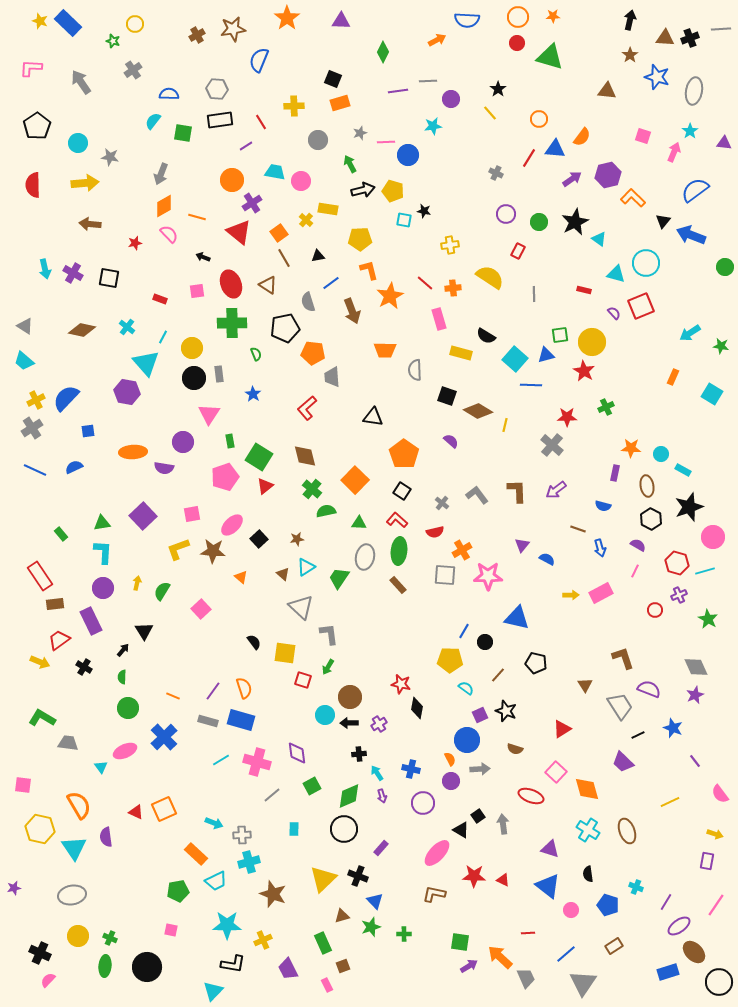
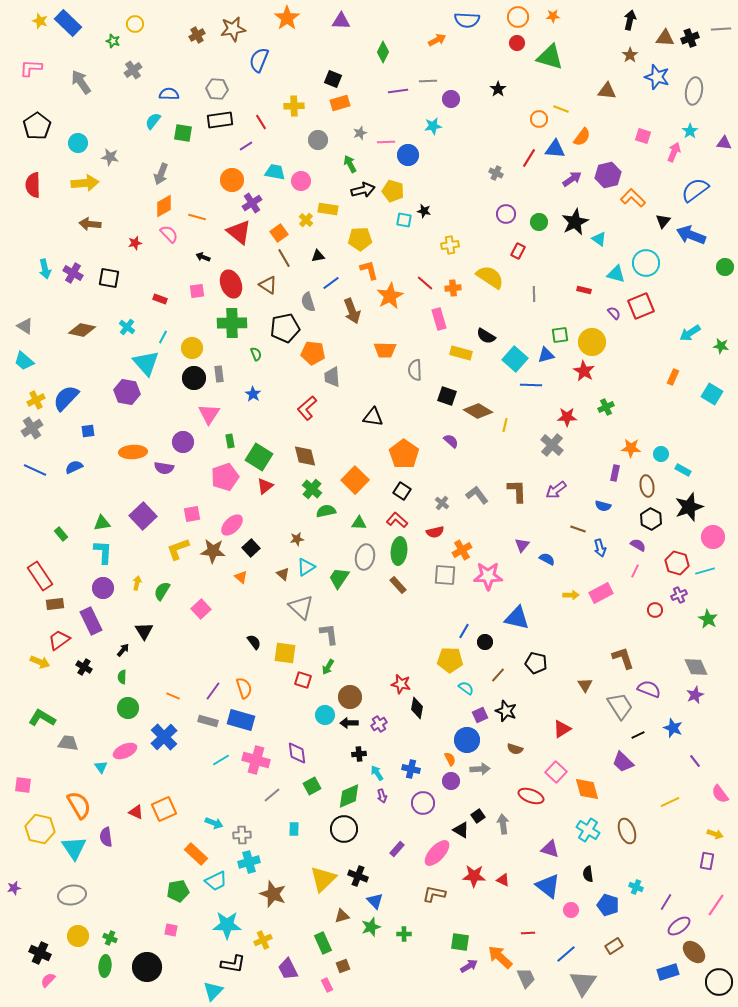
yellow line at (490, 113): moved 71 px right, 4 px up; rotated 28 degrees counterclockwise
black square at (259, 539): moved 8 px left, 9 px down
pink cross at (257, 762): moved 1 px left, 2 px up
purple rectangle at (381, 848): moved 16 px right, 1 px down
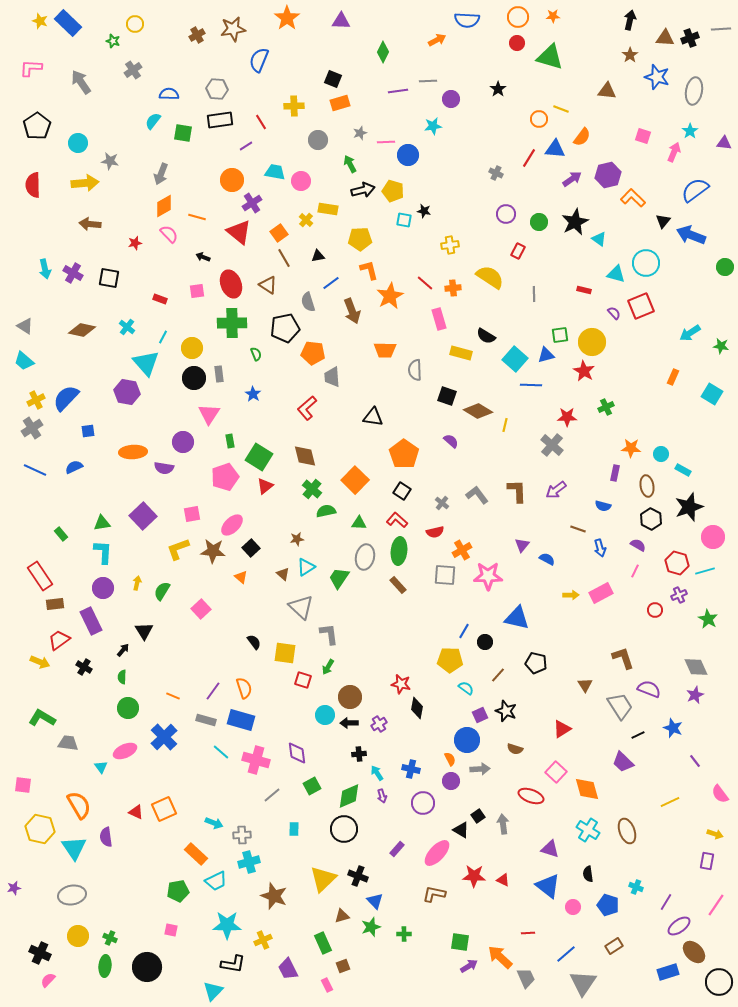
gray star at (110, 157): moved 4 px down
gray rectangle at (208, 721): moved 2 px left, 1 px up
cyan line at (221, 760): moved 8 px up; rotated 72 degrees clockwise
brown star at (273, 894): moved 1 px right, 2 px down
pink circle at (571, 910): moved 2 px right, 3 px up
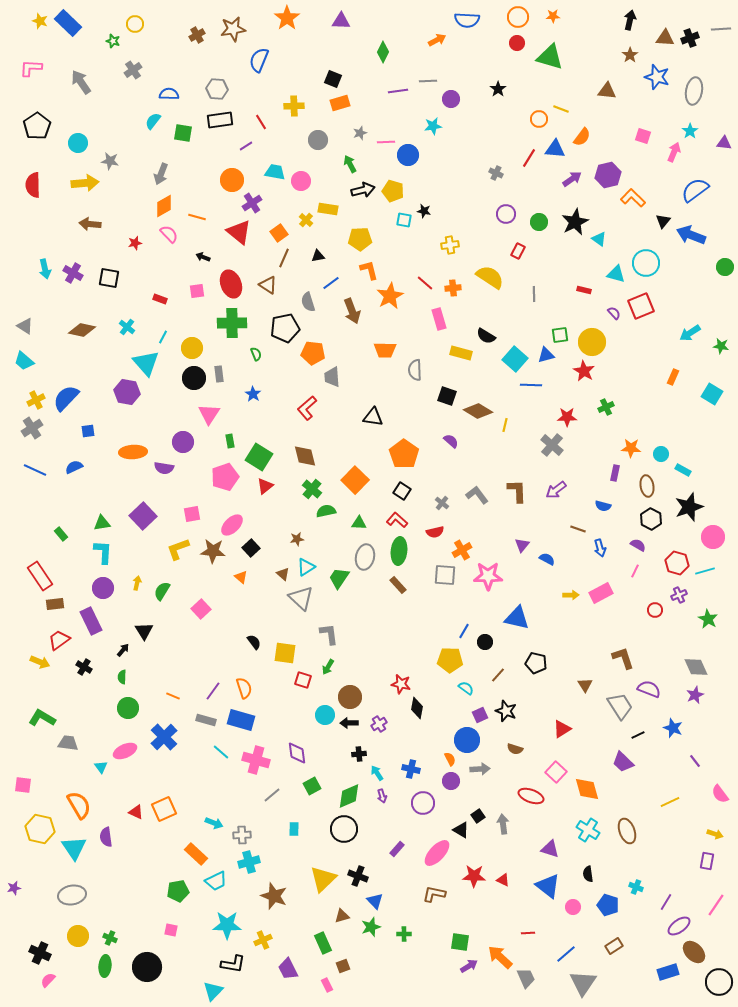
brown line at (284, 258): rotated 54 degrees clockwise
gray triangle at (301, 607): moved 9 px up
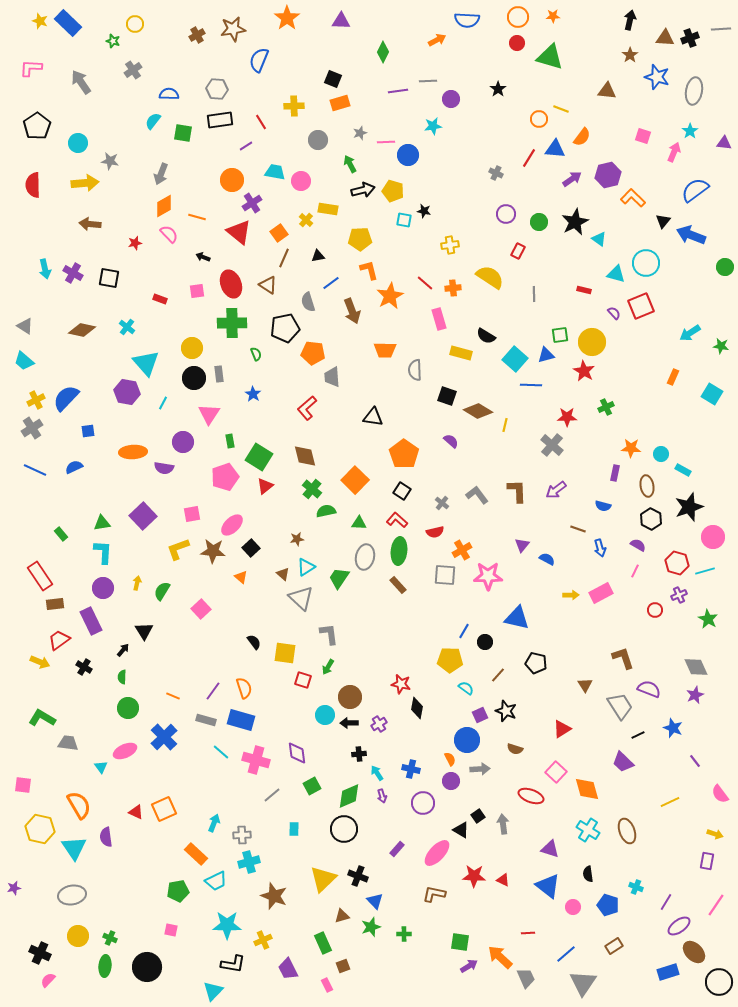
cyan line at (163, 337): moved 66 px down
cyan arrow at (214, 823): rotated 90 degrees counterclockwise
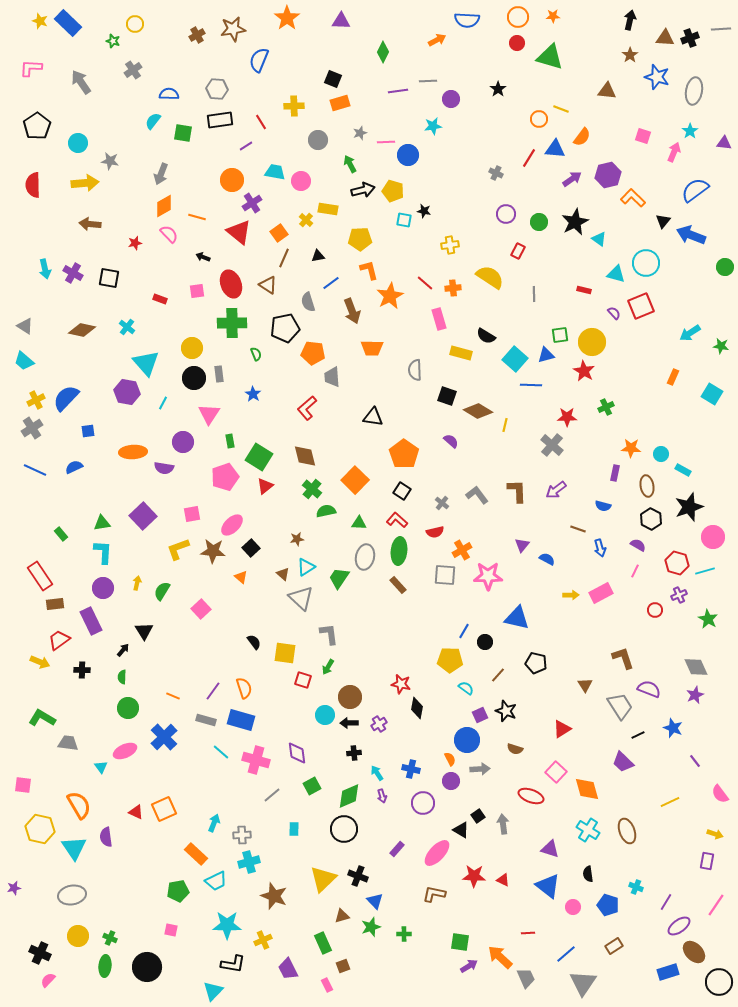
orange trapezoid at (385, 350): moved 13 px left, 2 px up
black cross at (84, 667): moved 2 px left, 3 px down; rotated 28 degrees counterclockwise
black cross at (359, 754): moved 5 px left, 1 px up
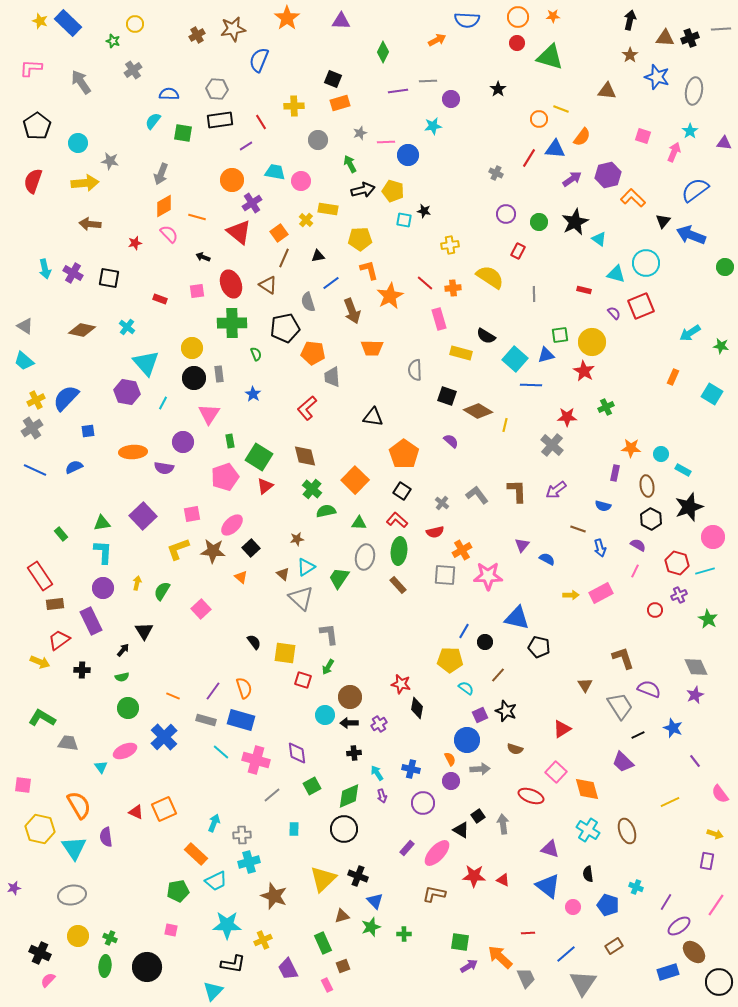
red semicircle at (33, 185): moved 4 px up; rotated 20 degrees clockwise
black pentagon at (536, 663): moved 3 px right, 16 px up
green semicircle at (122, 677): rotated 104 degrees counterclockwise
purple rectangle at (397, 849): moved 10 px right, 1 px up
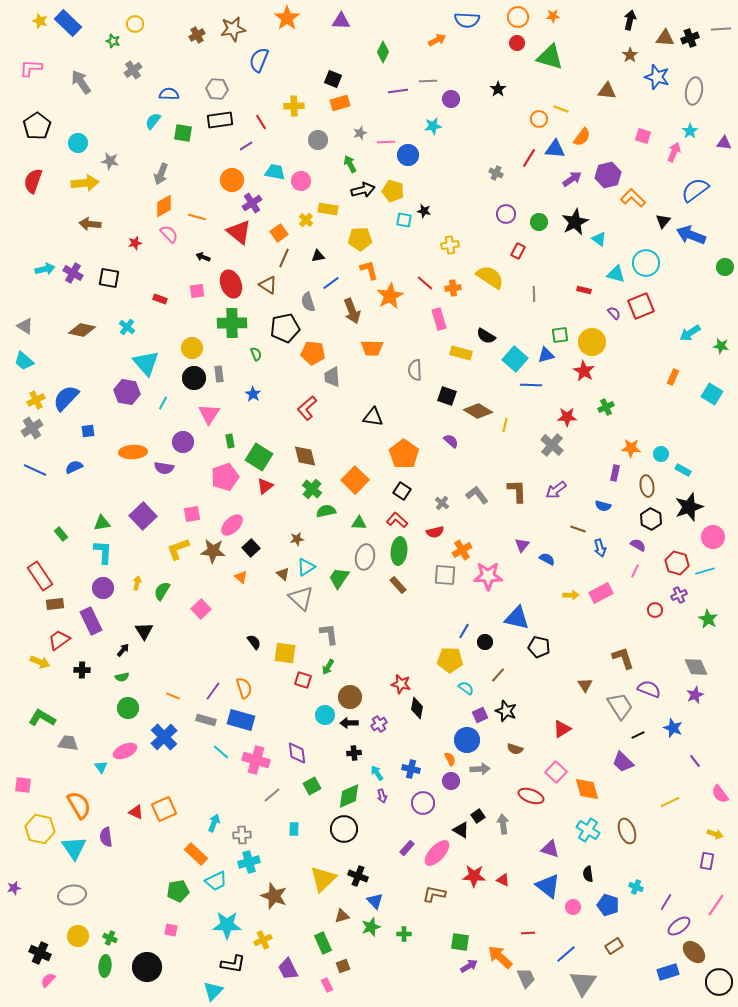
cyan arrow at (45, 269): rotated 90 degrees counterclockwise
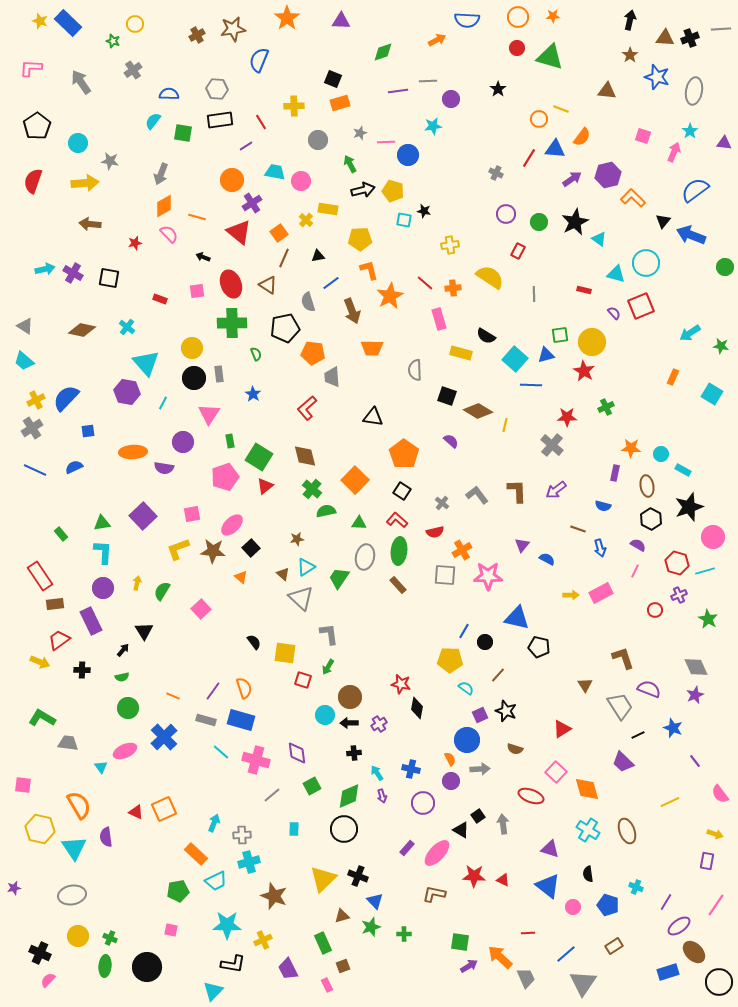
red circle at (517, 43): moved 5 px down
green diamond at (383, 52): rotated 45 degrees clockwise
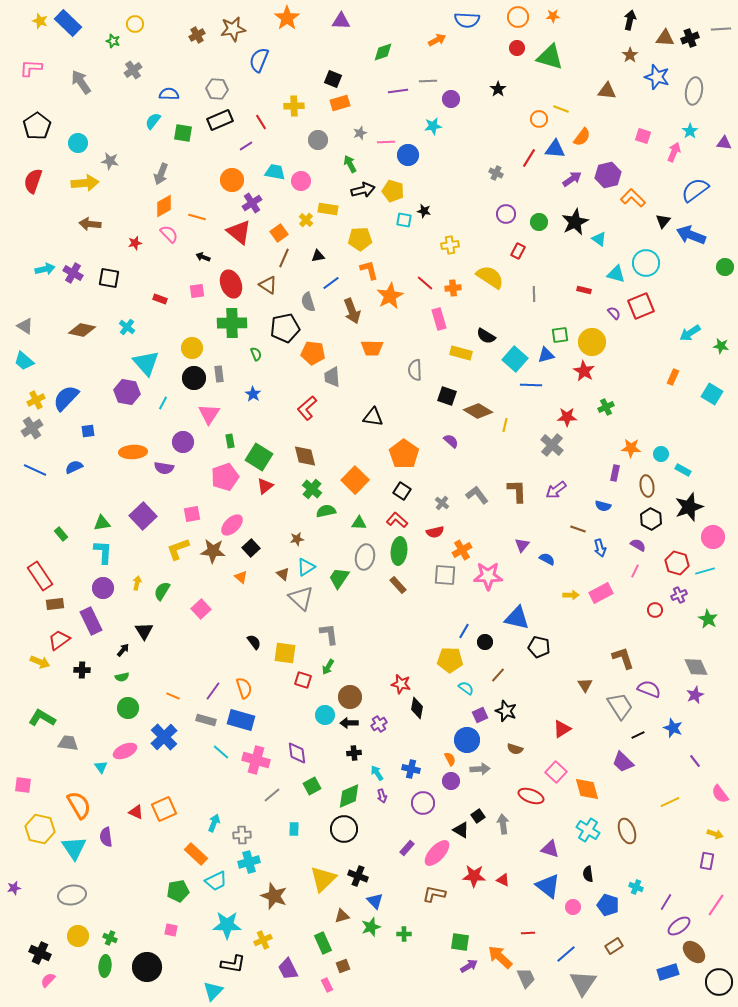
black rectangle at (220, 120): rotated 15 degrees counterclockwise
